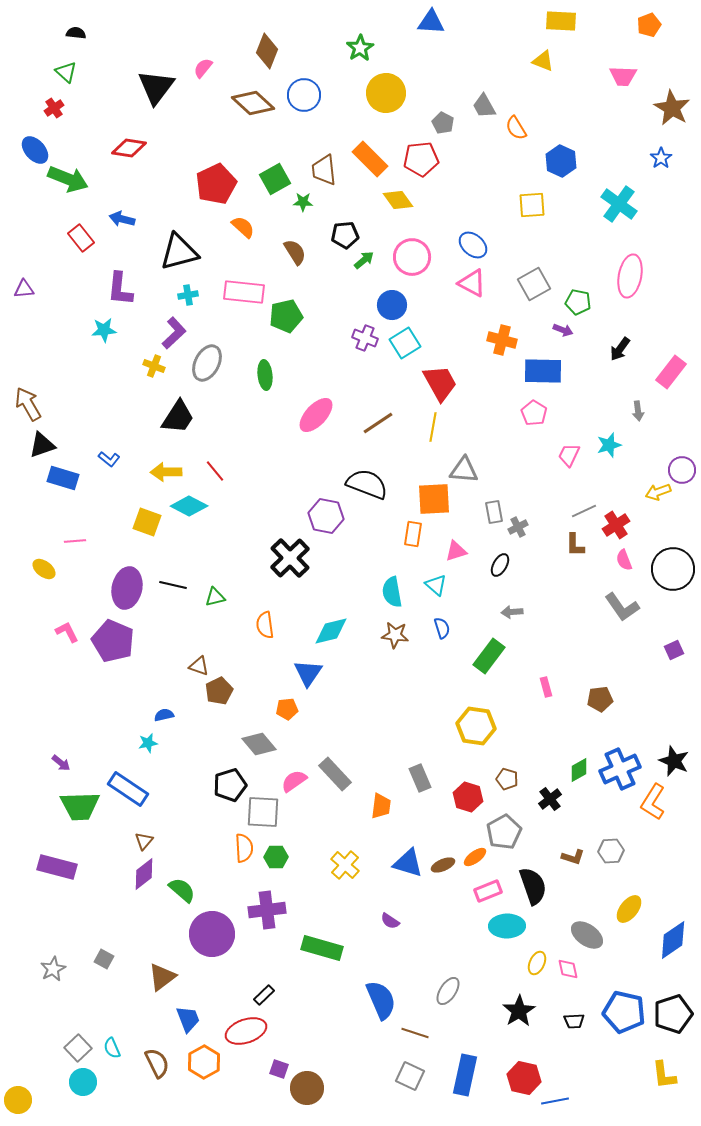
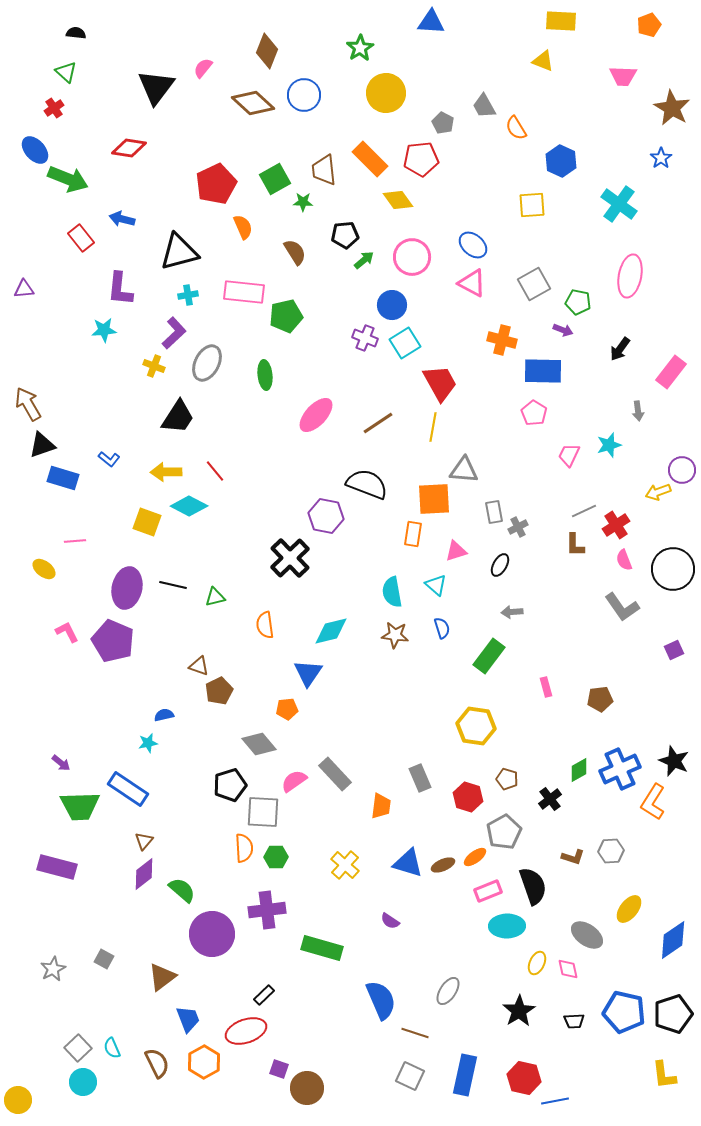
orange semicircle at (243, 227): rotated 25 degrees clockwise
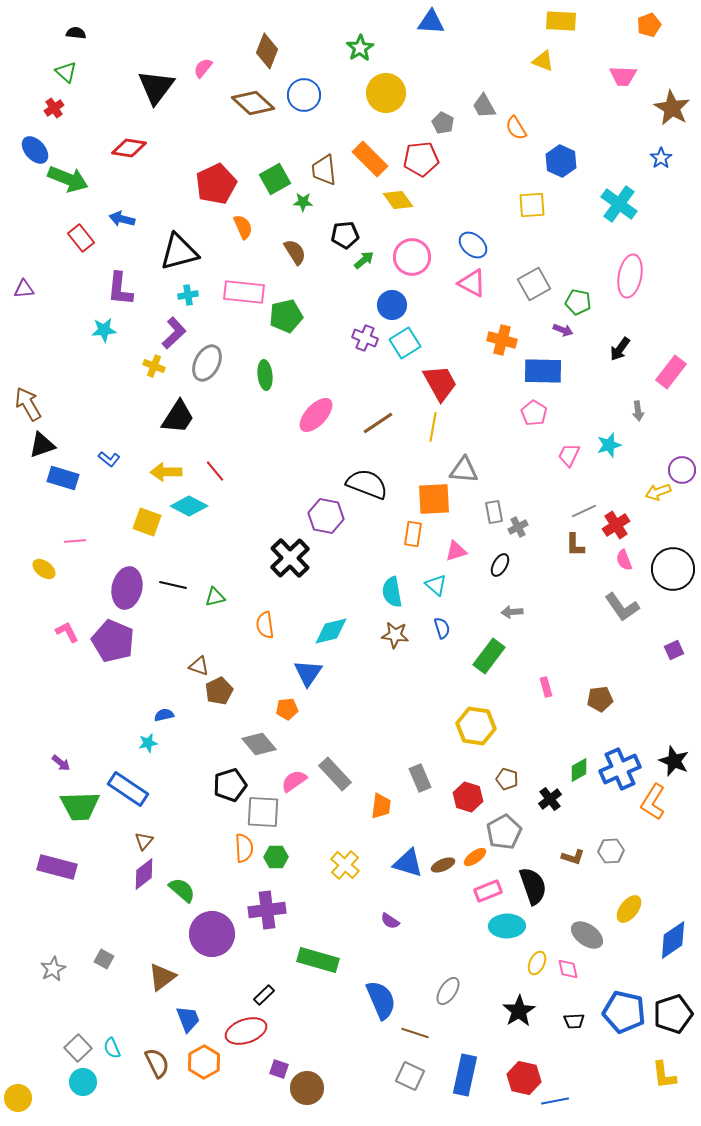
green rectangle at (322, 948): moved 4 px left, 12 px down
yellow circle at (18, 1100): moved 2 px up
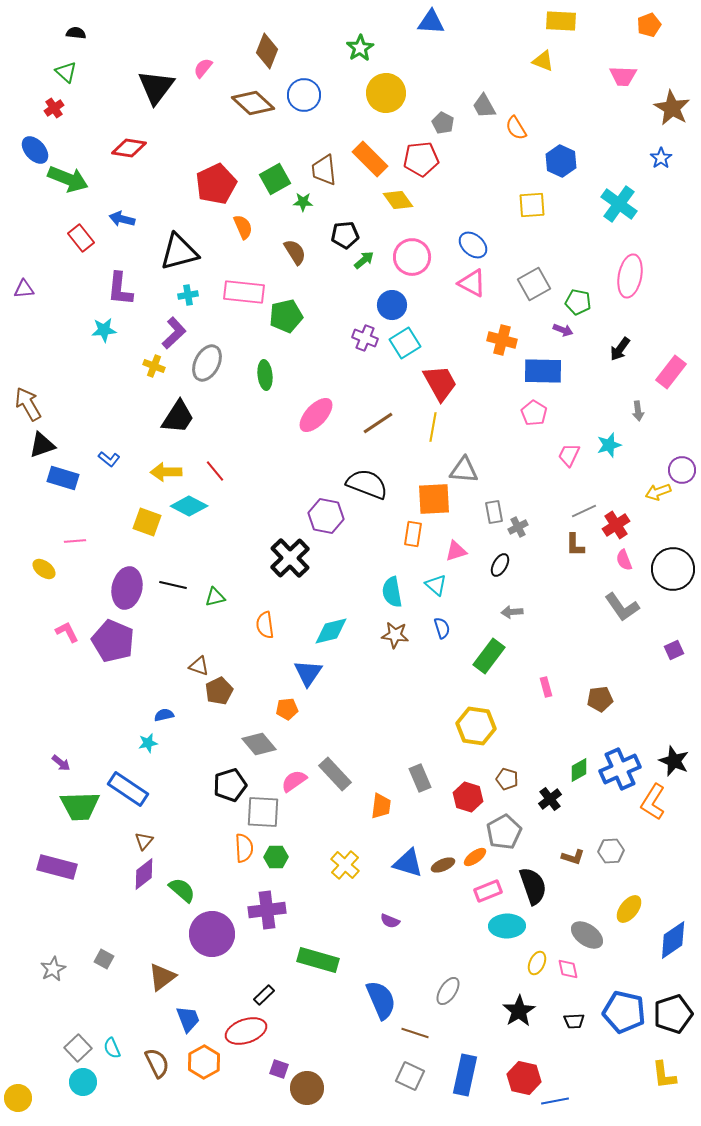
purple semicircle at (390, 921): rotated 12 degrees counterclockwise
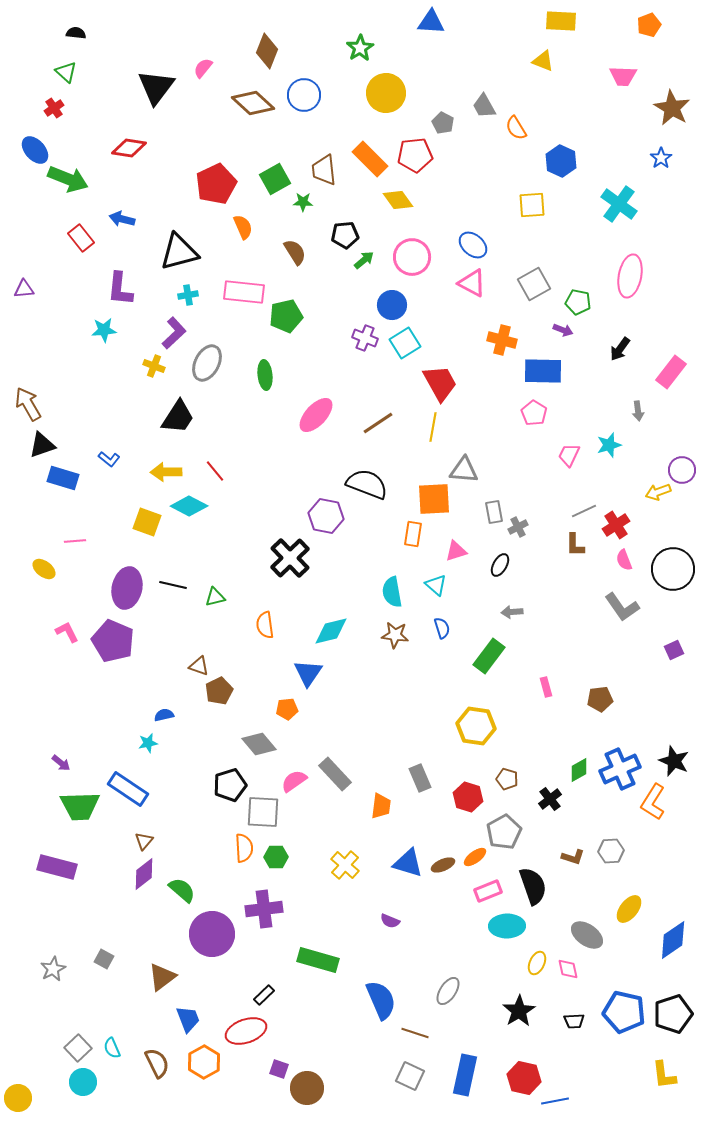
red pentagon at (421, 159): moved 6 px left, 4 px up
purple cross at (267, 910): moved 3 px left, 1 px up
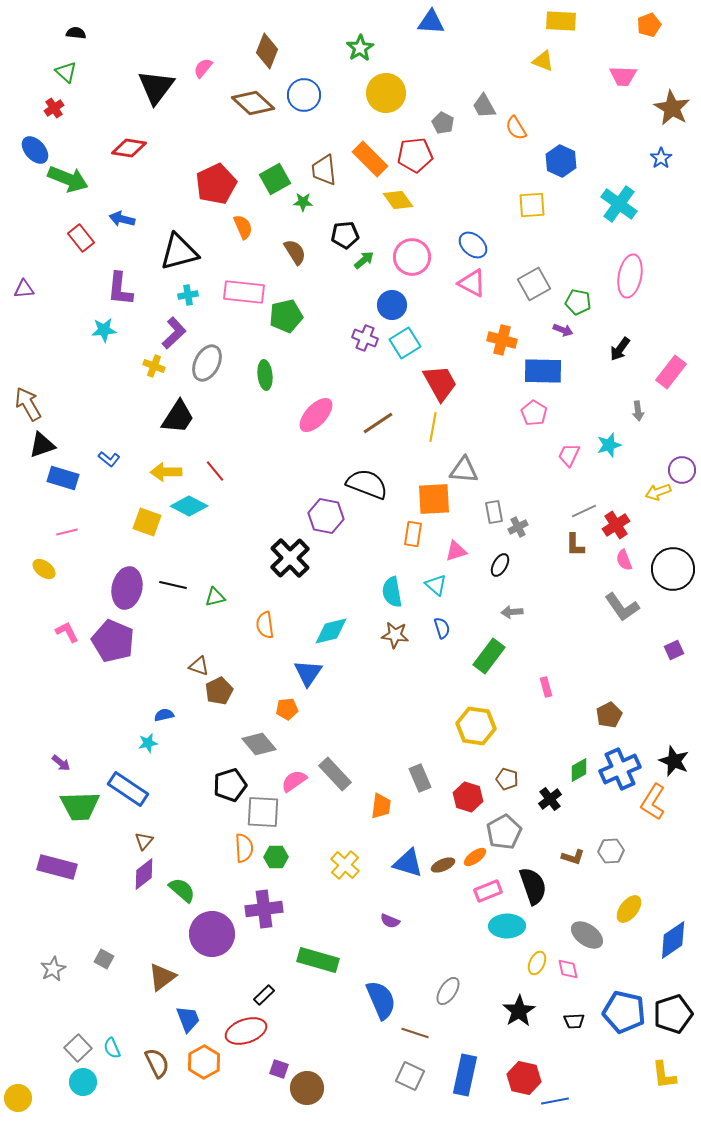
pink line at (75, 541): moved 8 px left, 9 px up; rotated 10 degrees counterclockwise
brown pentagon at (600, 699): moved 9 px right, 16 px down; rotated 20 degrees counterclockwise
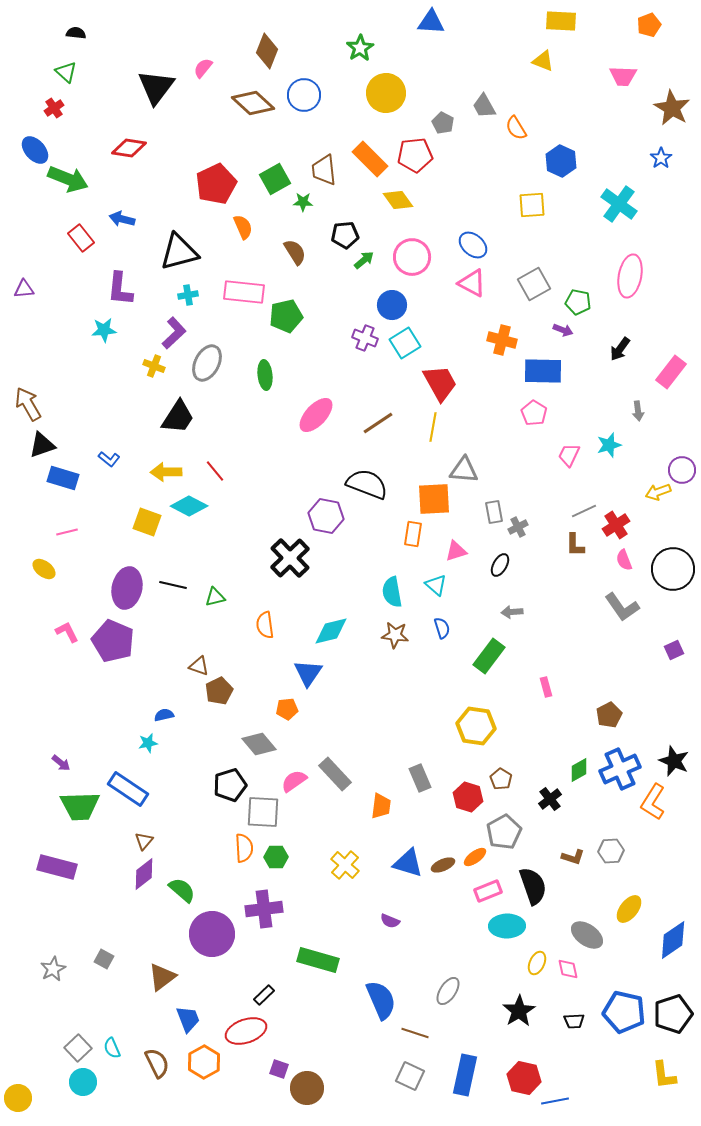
brown pentagon at (507, 779): moved 6 px left; rotated 15 degrees clockwise
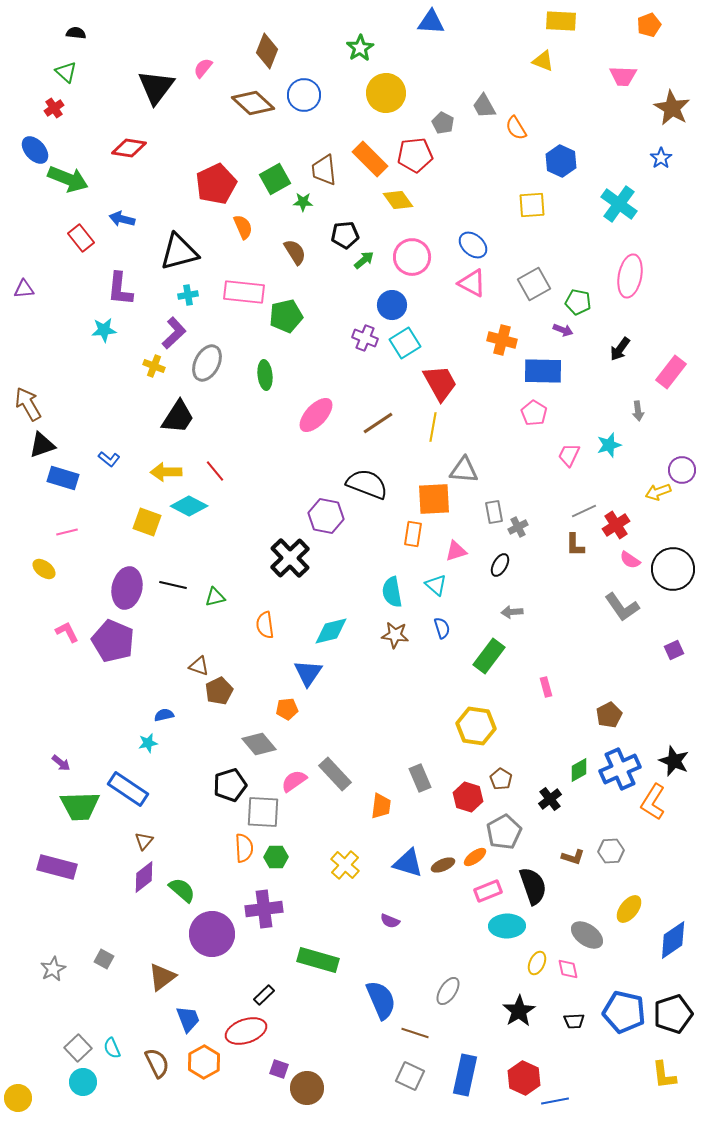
pink semicircle at (624, 560): moved 6 px right; rotated 35 degrees counterclockwise
purple diamond at (144, 874): moved 3 px down
red hexagon at (524, 1078): rotated 12 degrees clockwise
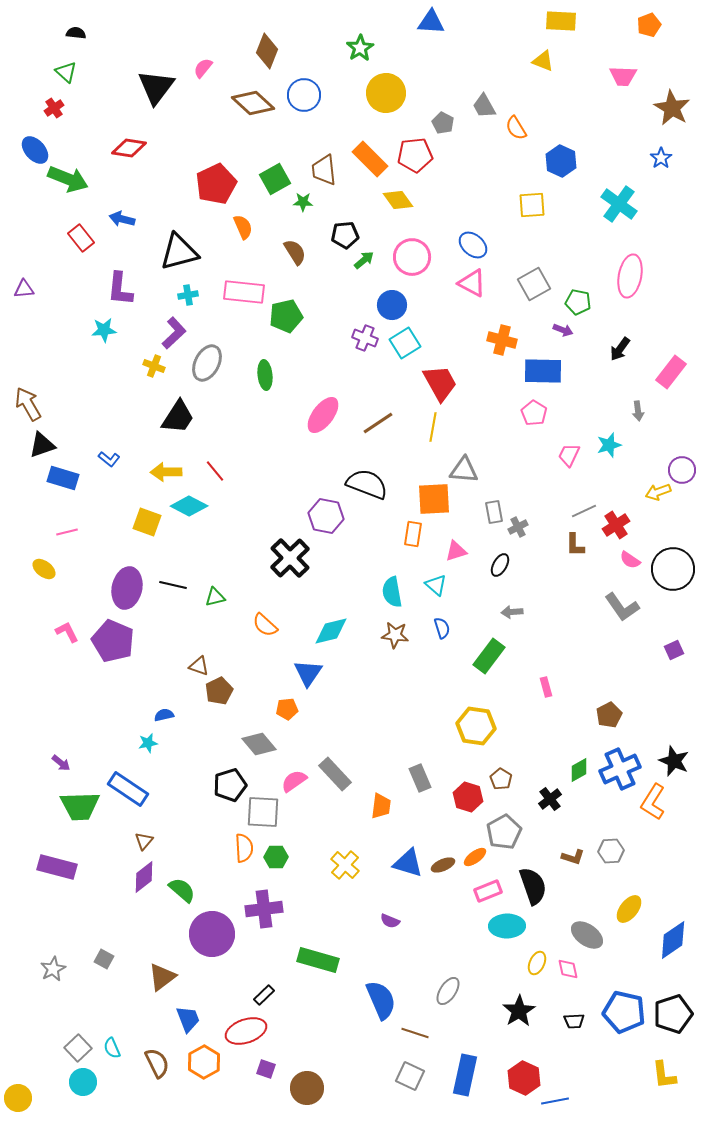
pink ellipse at (316, 415): moved 7 px right; rotated 6 degrees counterclockwise
orange semicircle at (265, 625): rotated 40 degrees counterclockwise
purple square at (279, 1069): moved 13 px left
